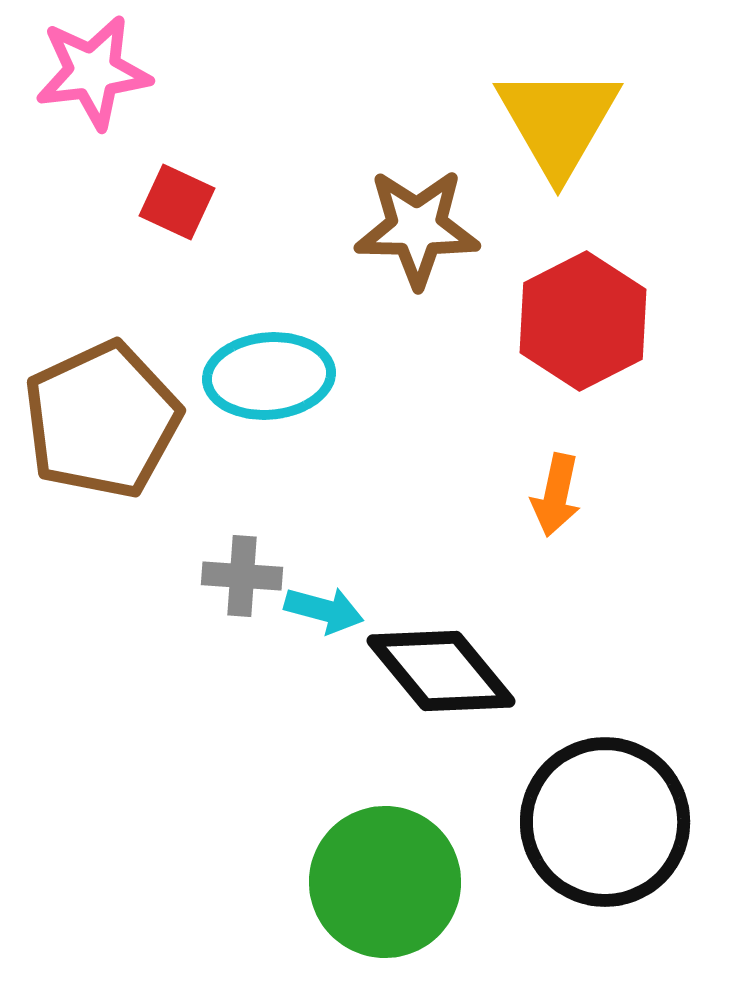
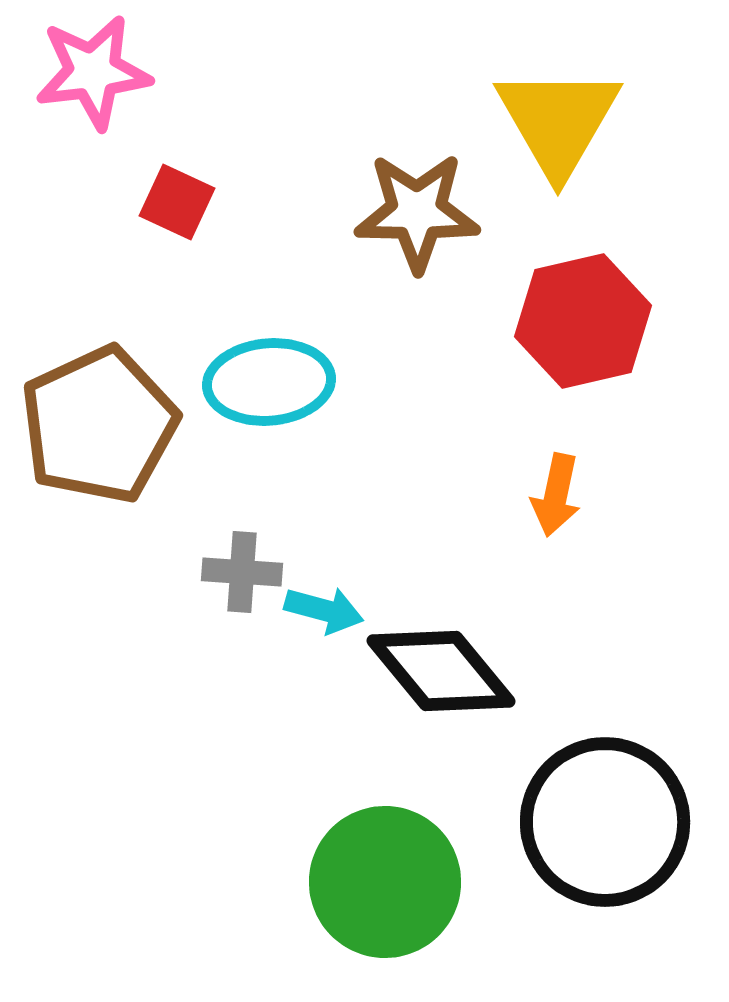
brown star: moved 16 px up
red hexagon: rotated 14 degrees clockwise
cyan ellipse: moved 6 px down
brown pentagon: moved 3 px left, 5 px down
gray cross: moved 4 px up
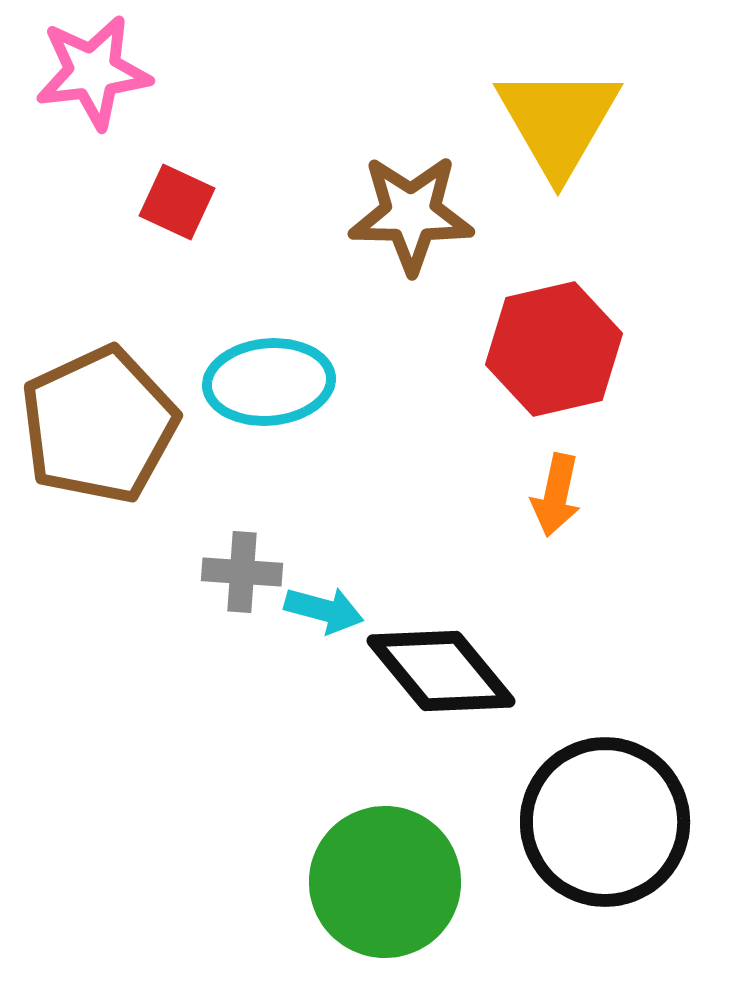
brown star: moved 6 px left, 2 px down
red hexagon: moved 29 px left, 28 px down
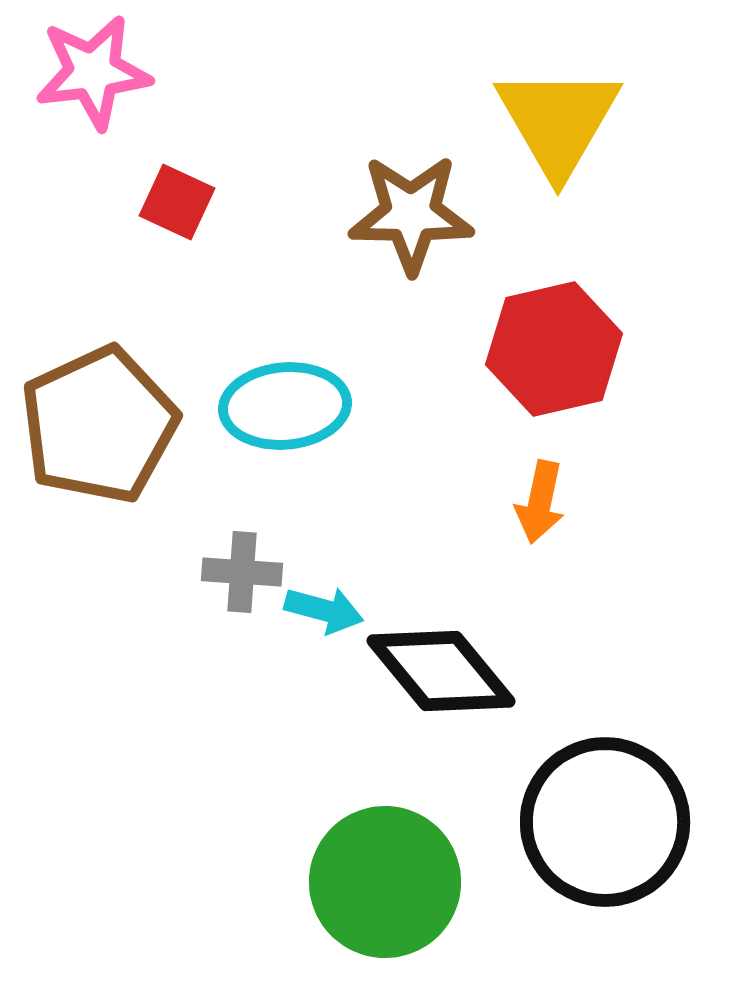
cyan ellipse: moved 16 px right, 24 px down
orange arrow: moved 16 px left, 7 px down
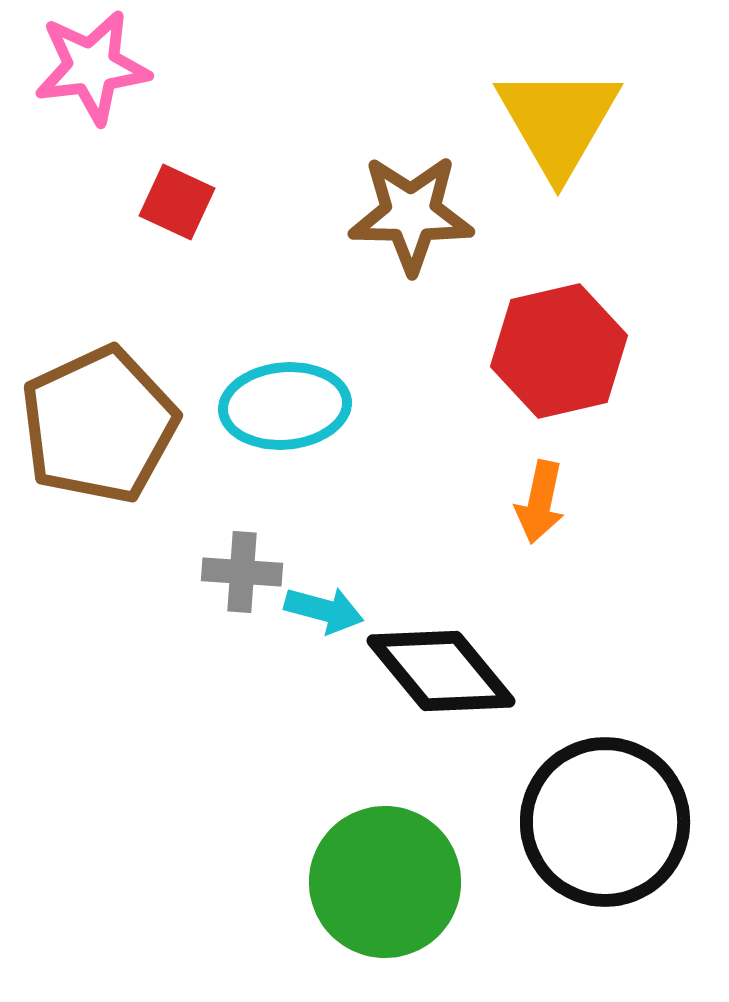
pink star: moved 1 px left, 5 px up
red hexagon: moved 5 px right, 2 px down
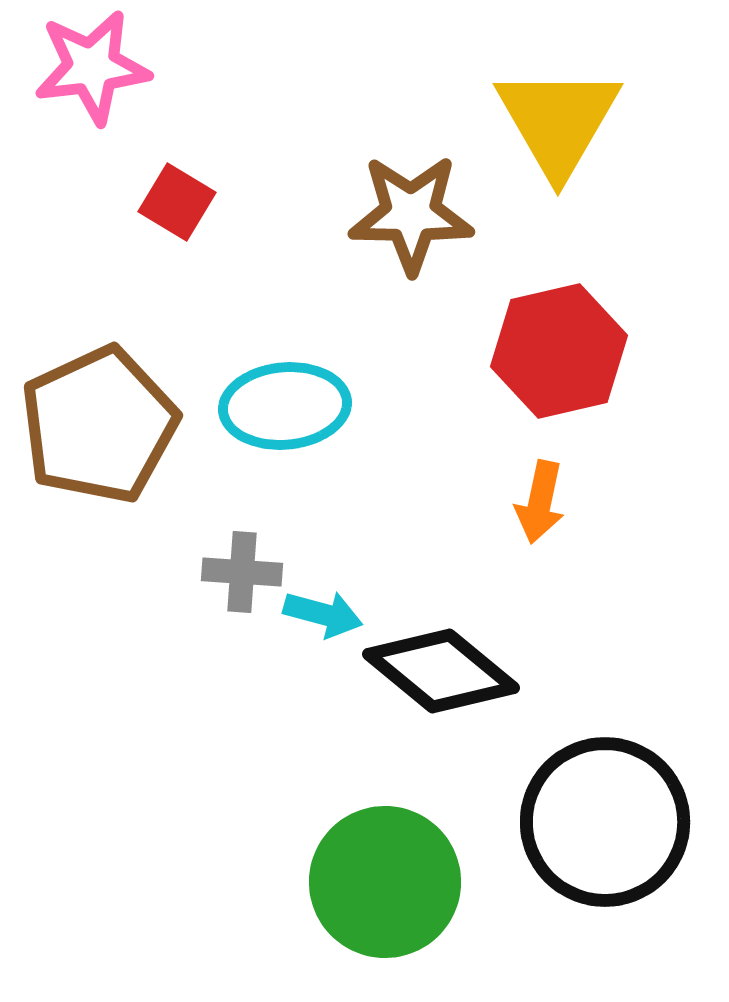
red square: rotated 6 degrees clockwise
cyan arrow: moved 1 px left, 4 px down
black diamond: rotated 11 degrees counterclockwise
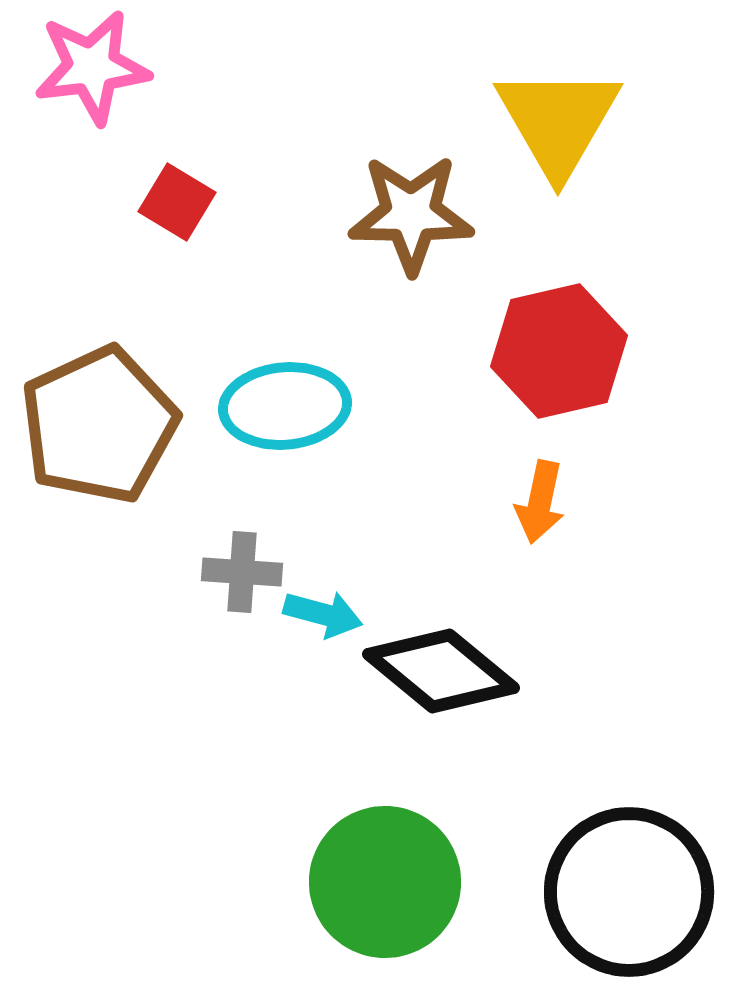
black circle: moved 24 px right, 70 px down
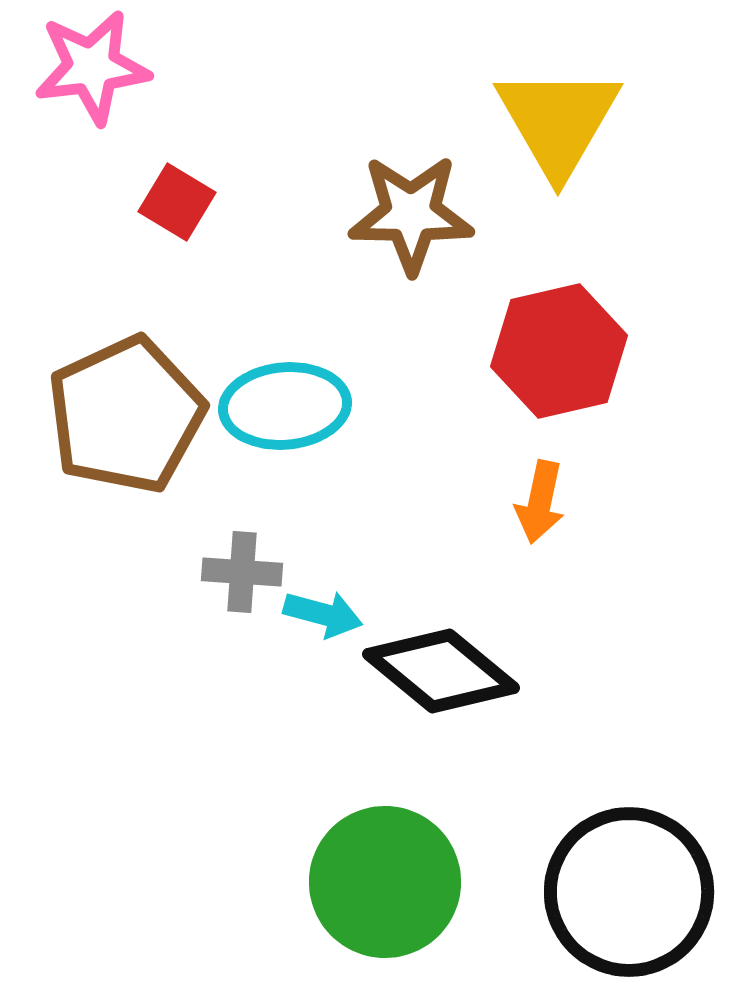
brown pentagon: moved 27 px right, 10 px up
